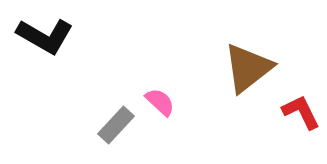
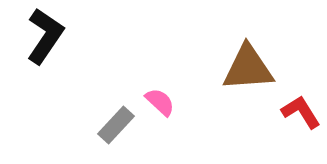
black L-shape: rotated 86 degrees counterclockwise
brown triangle: rotated 34 degrees clockwise
red L-shape: rotated 6 degrees counterclockwise
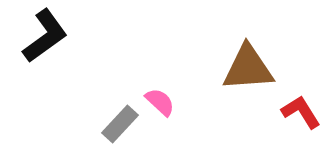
black L-shape: rotated 20 degrees clockwise
gray rectangle: moved 4 px right, 1 px up
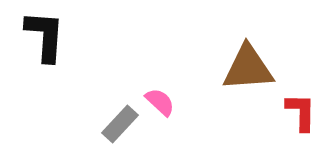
black L-shape: rotated 50 degrees counterclockwise
red L-shape: rotated 33 degrees clockwise
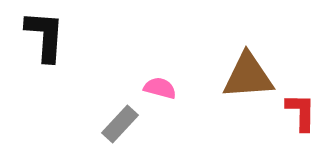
brown triangle: moved 8 px down
pink semicircle: moved 14 px up; rotated 28 degrees counterclockwise
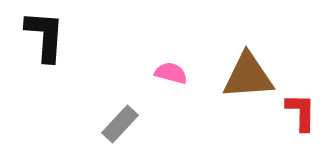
pink semicircle: moved 11 px right, 15 px up
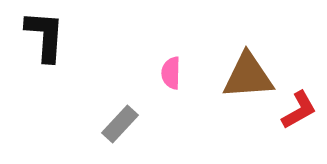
pink semicircle: rotated 104 degrees counterclockwise
red L-shape: moved 2 px left, 2 px up; rotated 60 degrees clockwise
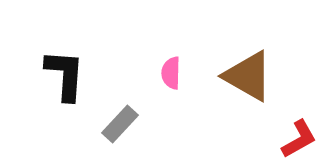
black L-shape: moved 20 px right, 39 px down
brown triangle: rotated 34 degrees clockwise
red L-shape: moved 29 px down
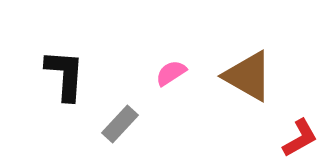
pink semicircle: rotated 56 degrees clockwise
red L-shape: moved 1 px right, 1 px up
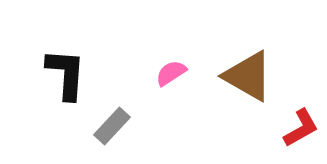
black L-shape: moved 1 px right, 1 px up
gray rectangle: moved 8 px left, 2 px down
red L-shape: moved 1 px right, 10 px up
